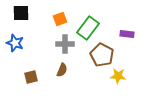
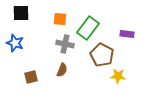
orange square: rotated 24 degrees clockwise
gray cross: rotated 12 degrees clockwise
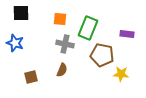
green rectangle: rotated 15 degrees counterclockwise
brown pentagon: rotated 15 degrees counterclockwise
yellow star: moved 3 px right, 2 px up
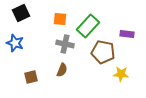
black square: rotated 24 degrees counterclockwise
green rectangle: moved 2 px up; rotated 20 degrees clockwise
brown pentagon: moved 1 px right, 3 px up
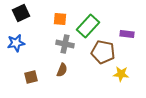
blue star: moved 1 px right; rotated 30 degrees counterclockwise
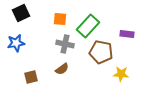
brown pentagon: moved 2 px left
brown semicircle: moved 1 px up; rotated 32 degrees clockwise
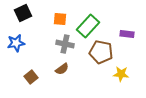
black square: moved 2 px right
brown square: rotated 24 degrees counterclockwise
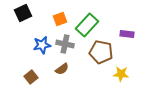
orange square: rotated 24 degrees counterclockwise
green rectangle: moved 1 px left, 1 px up
blue star: moved 26 px right, 2 px down
